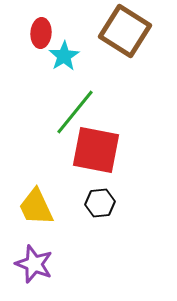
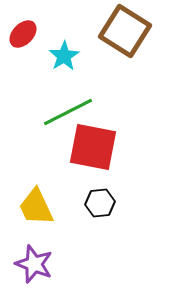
red ellipse: moved 18 px left, 1 px down; rotated 40 degrees clockwise
green line: moved 7 px left; rotated 24 degrees clockwise
red square: moved 3 px left, 3 px up
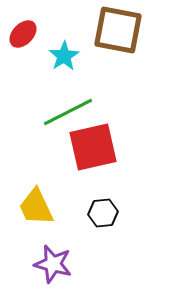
brown square: moved 7 px left, 1 px up; rotated 21 degrees counterclockwise
red square: rotated 24 degrees counterclockwise
black hexagon: moved 3 px right, 10 px down
purple star: moved 19 px right; rotated 6 degrees counterclockwise
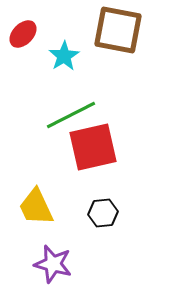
green line: moved 3 px right, 3 px down
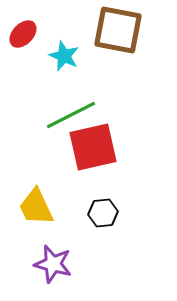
cyan star: rotated 16 degrees counterclockwise
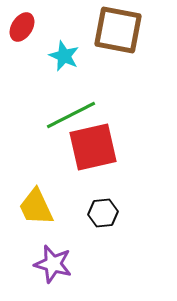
red ellipse: moved 1 px left, 7 px up; rotated 12 degrees counterclockwise
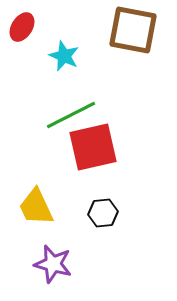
brown square: moved 15 px right
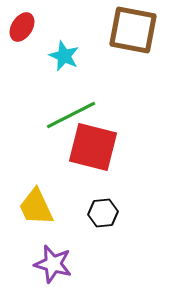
red square: rotated 27 degrees clockwise
